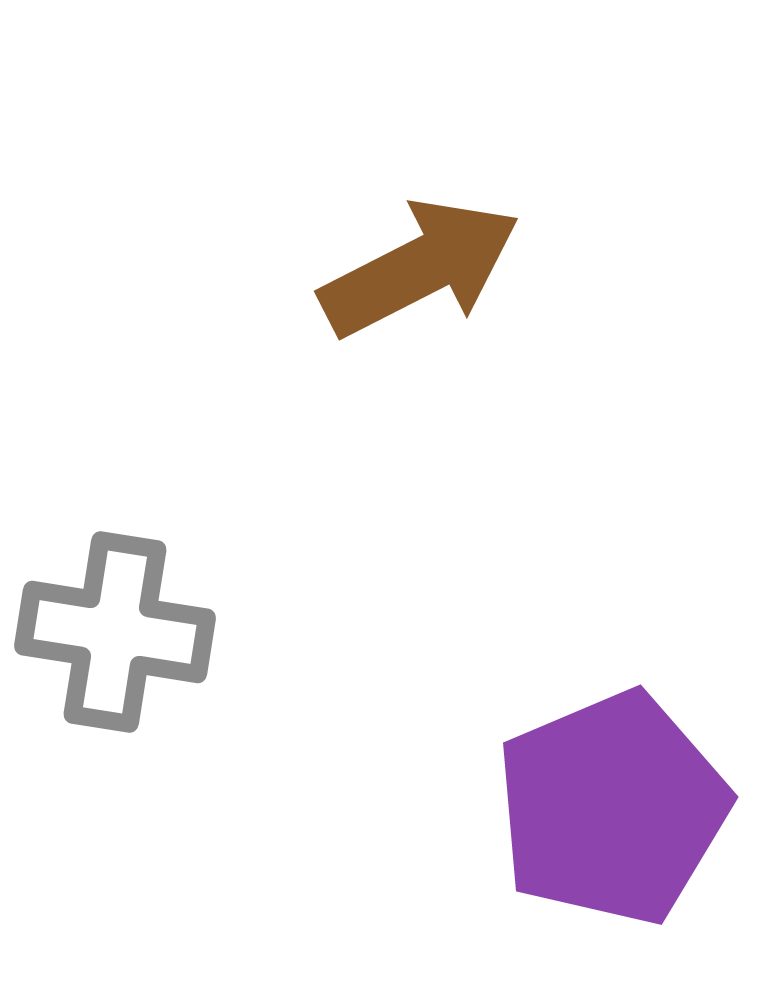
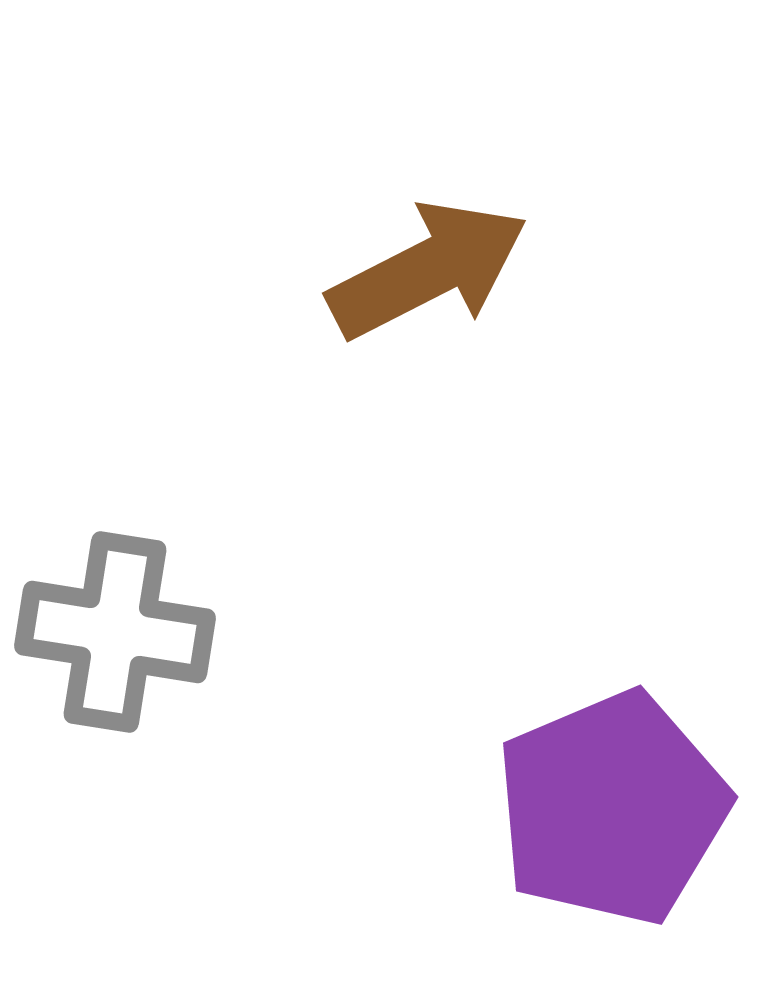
brown arrow: moved 8 px right, 2 px down
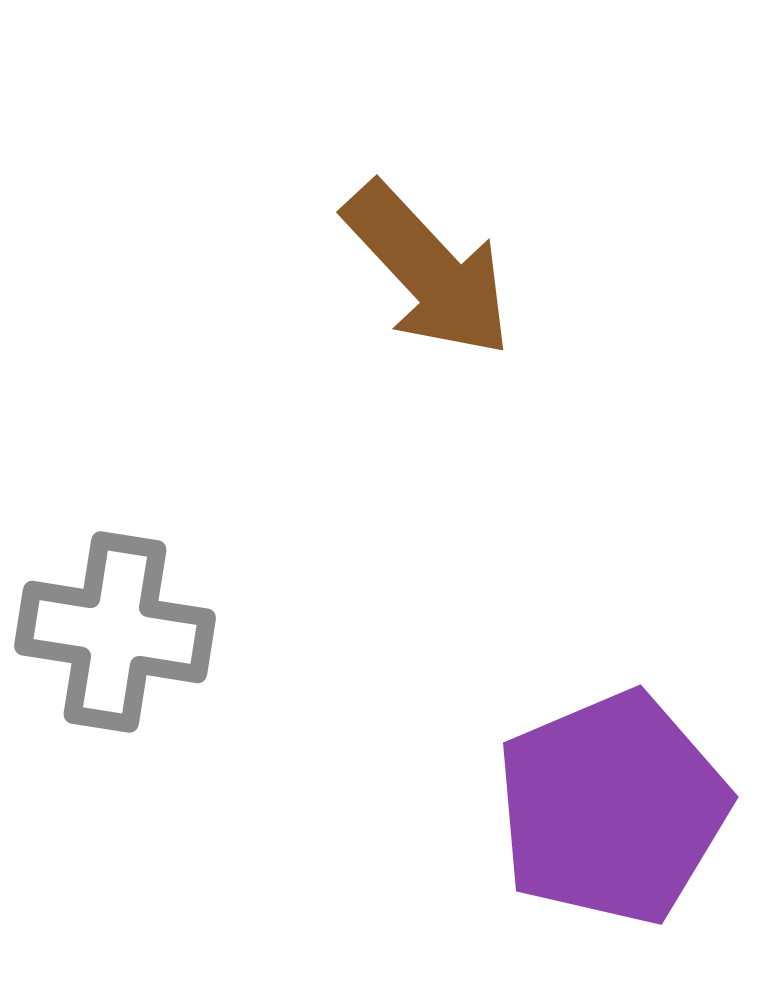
brown arrow: rotated 74 degrees clockwise
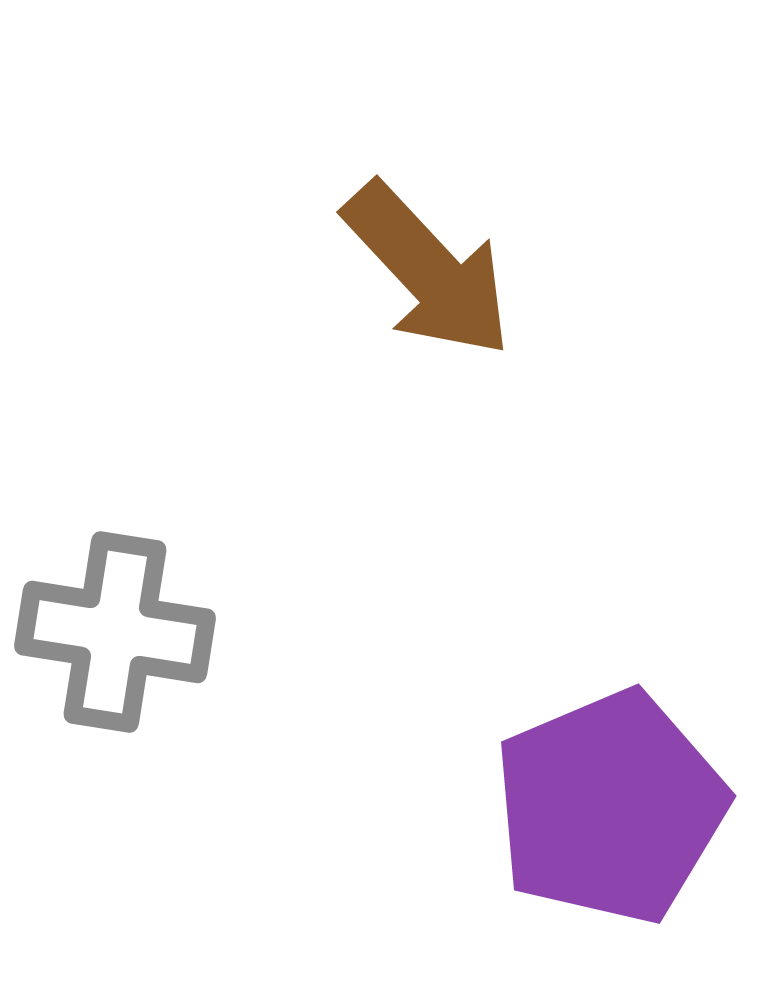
purple pentagon: moved 2 px left, 1 px up
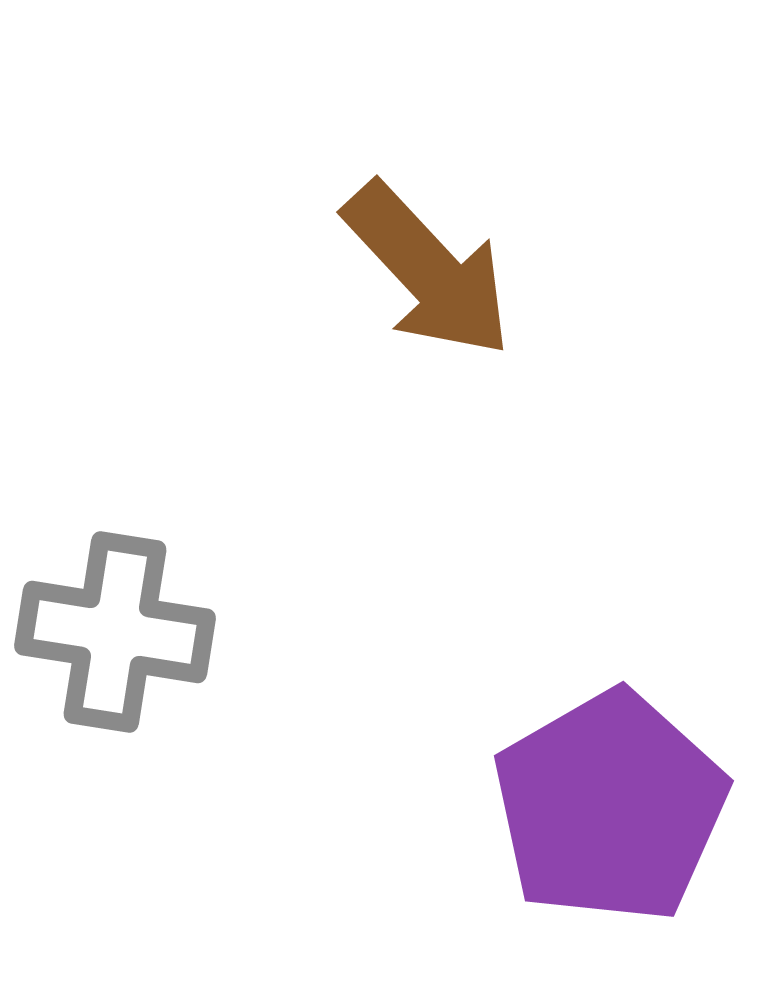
purple pentagon: rotated 7 degrees counterclockwise
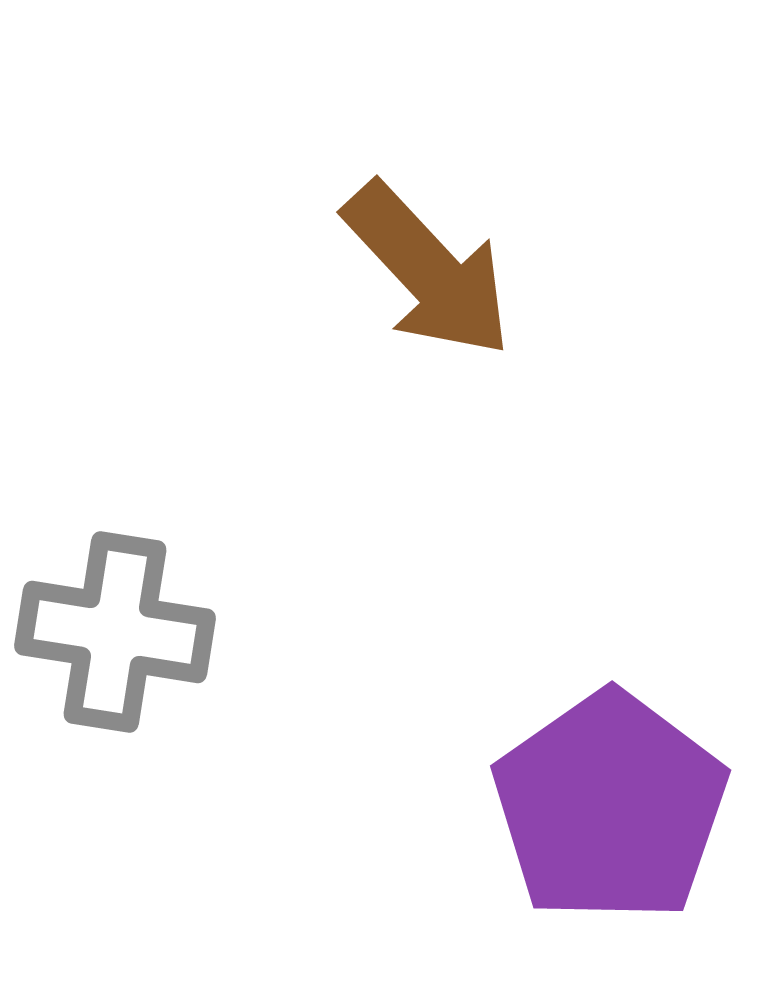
purple pentagon: rotated 5 degrees counterclockwise
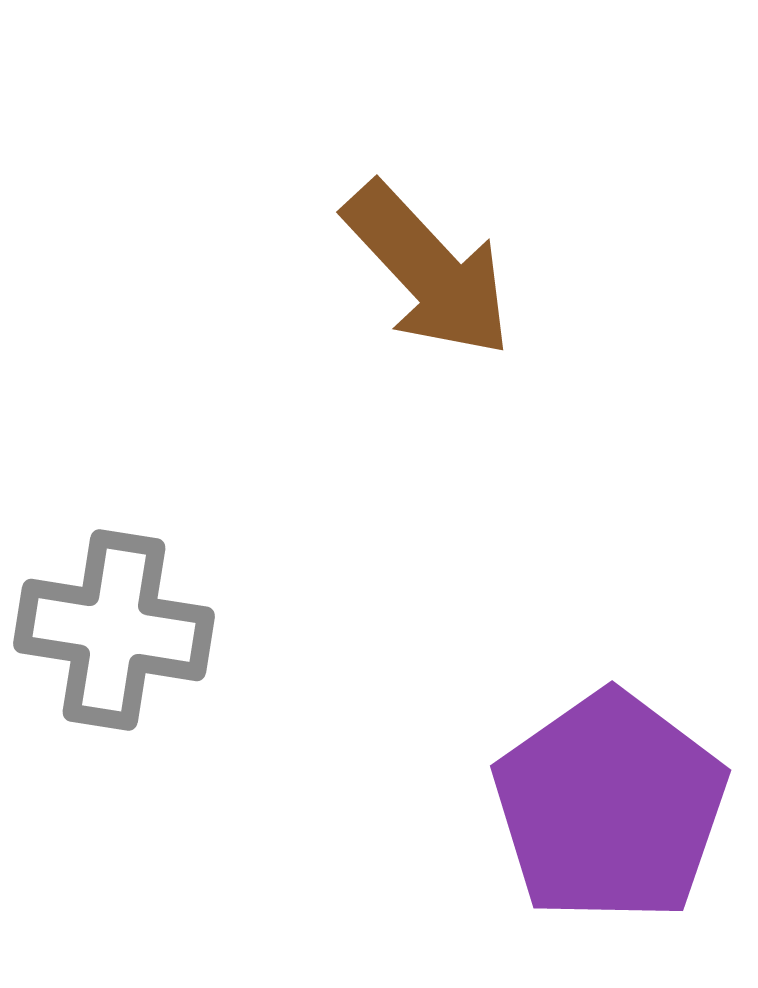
gray cross: moved 1 px left, 2 px up
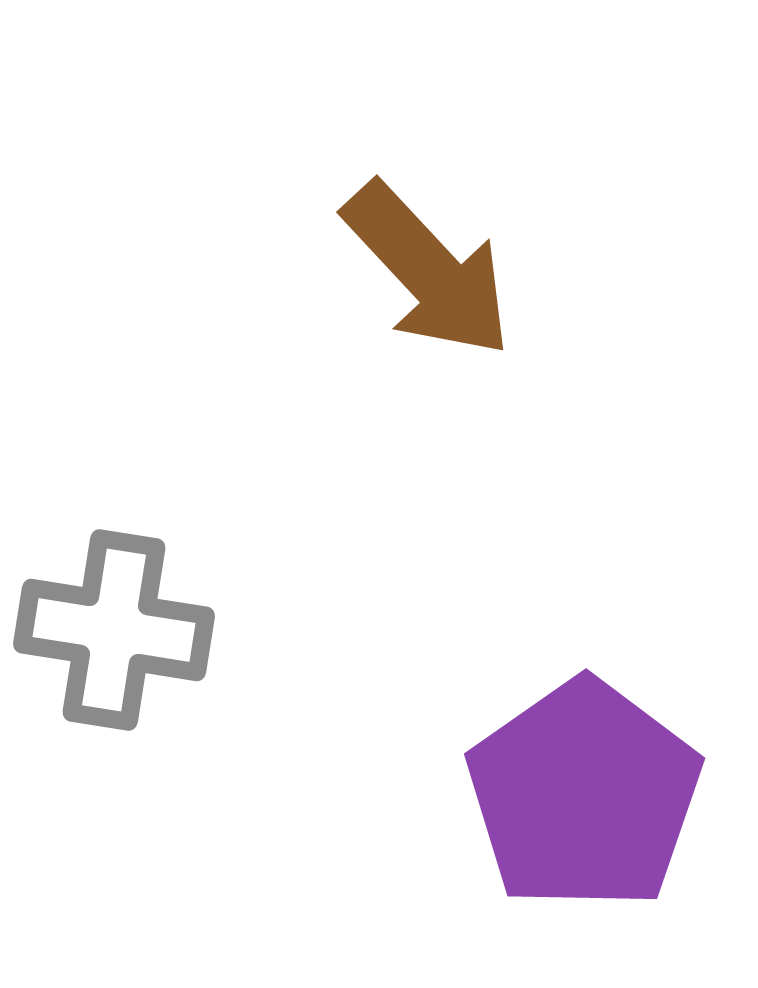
purple pentagon: moved 26 px left, 12 px up
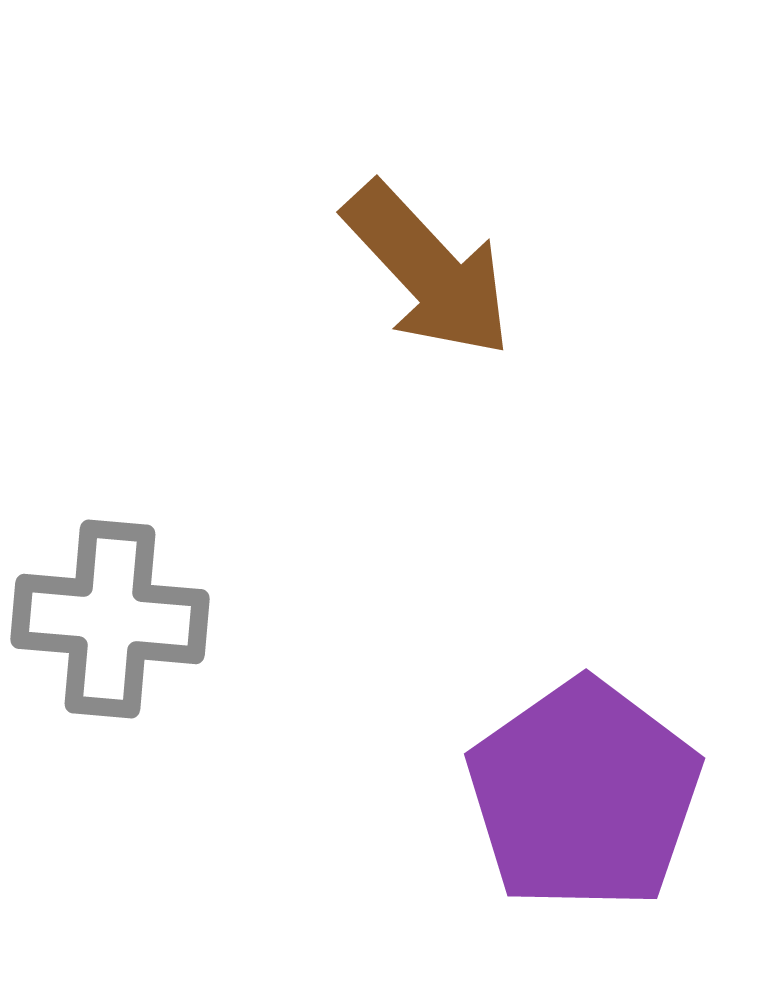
gray cross: moved 4 px left, 11 px up; rotated 4 degrees counterclockwise
